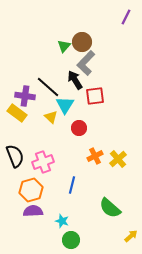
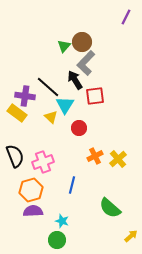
green circle: moved 14 px left
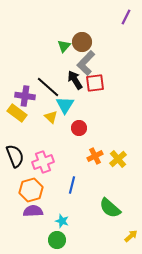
red square: moved 13 px up
